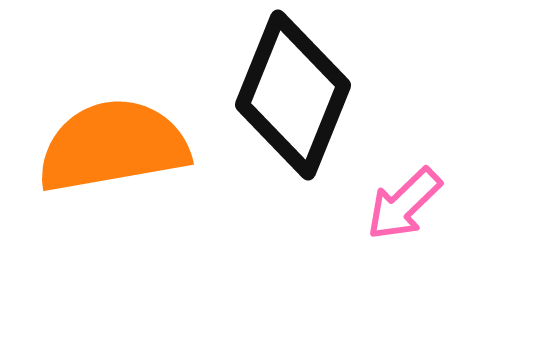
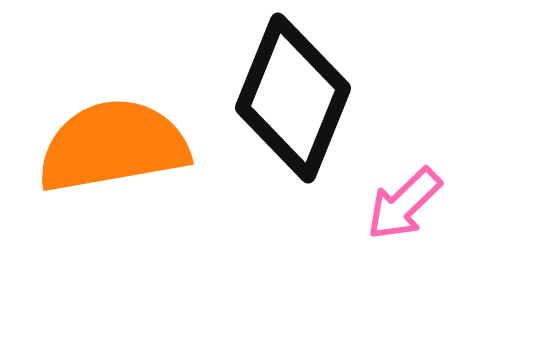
black diamond: moved 3 px down
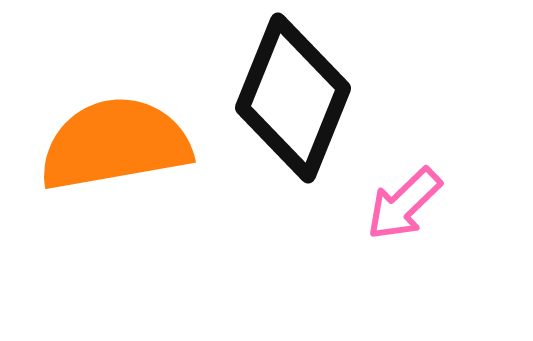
orange semicircle: moved 2 px right, 2 px up
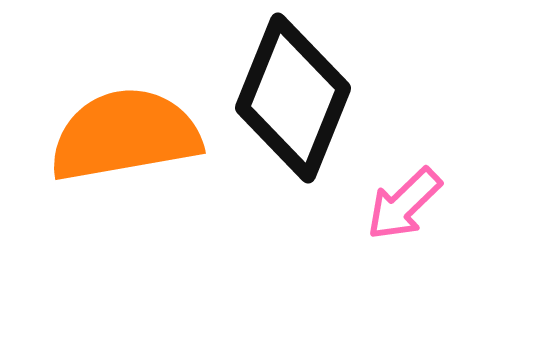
orange semicircle: moved 10 px right, 9 px up
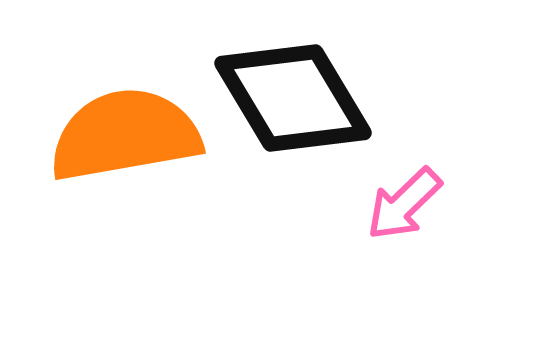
black diamond: rotated 53 degrees counterclockwise
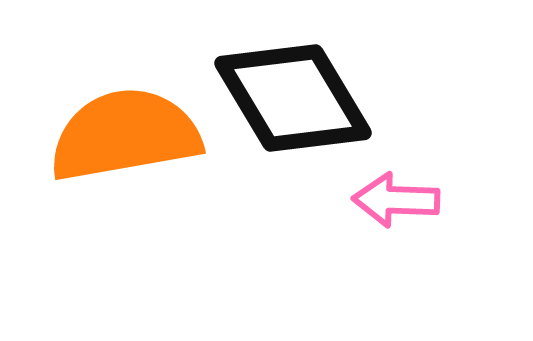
pink arrow: moved 8 px left, 4 px up; rotated 46 degrees clockwise
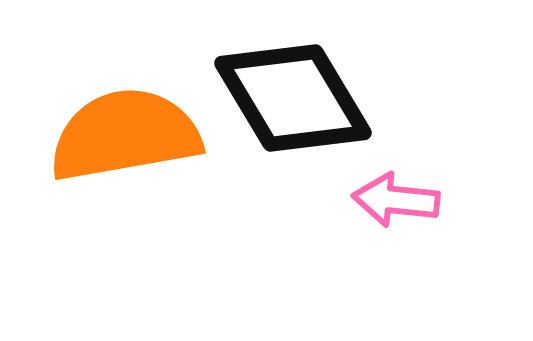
pink arrow: rotated 4 degrees clockwise
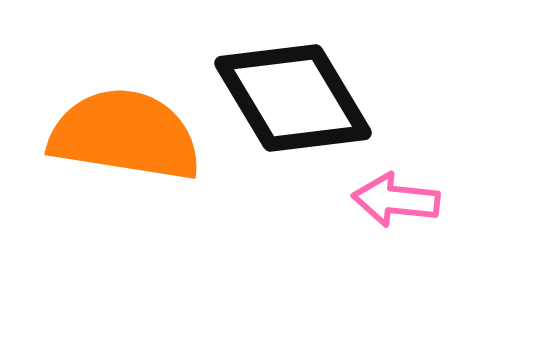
orange semicircle: rotated 19 degrees clockwise
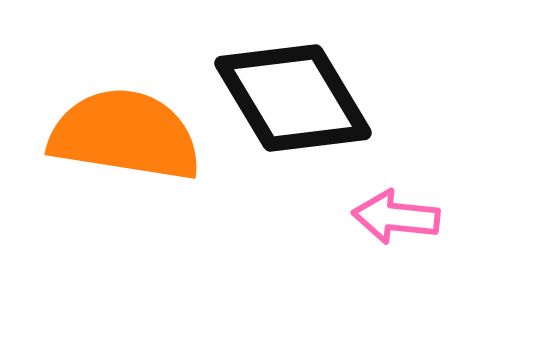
pink arrow: moved 17 px down
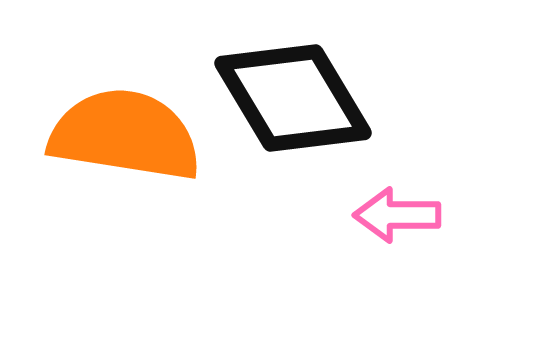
pink arrow: moved 1 px right, 2 px up; rotated 6 degrees counterclockwise
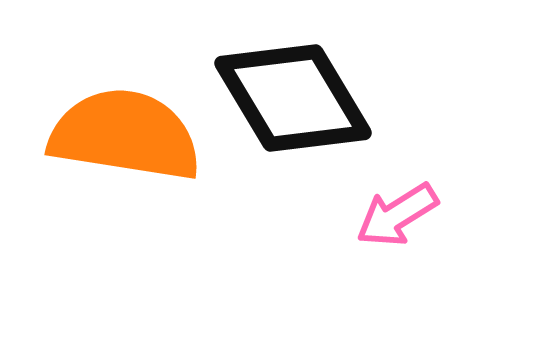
pink arrow: rotated 32 degrees counterclockwise
